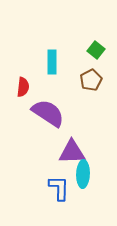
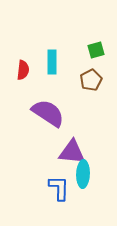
green square: rotated 36 degrees clockwise
red semicircle: moved 17 px up
purple triangle: rotated 8 degrees clockwise
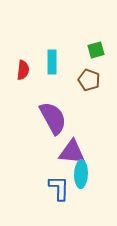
brown pentagon: moved 2 px left; rotated 25 degrees counterclockwise
purple semicircle: moved 5 px right, 5 px down; rotated 28 degrees clockwise
cyan ellipse: moved 2 px left
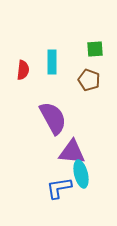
green square: moved 1 px left, 1 px up; rotated 12 degrees clockwise
cyan ellipse: rotated 16 degrees counterclockwise
blue L-shape: rotated 100 degrees counterclockwise
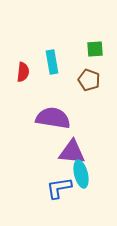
cyan rectangle: rotated 10 degrees counterclockwise
red semicircle: moved 2 px down
purple semicircle: rotated 52 degrees counterclockwise
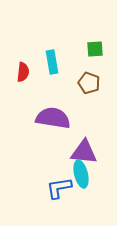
brown pentagon: moved 3 px down
purple triangle: moved 12 px right
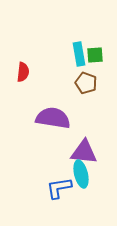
green square: moved 6 px down
cyan rectangle: moved 27 px right, 8 px up
brown pentagon: moved 3 px left
